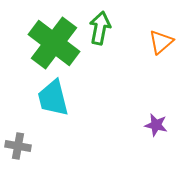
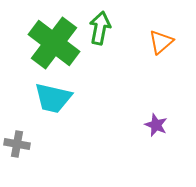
cyan trapezoid: rotated 63 degrees counterclockwise
purple star: rotated 10 degrees clockwise
gray cross: moved 1 px left, 2 px up
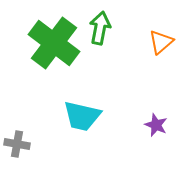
cyan trapezoid: moved 29 px right, 18 px down
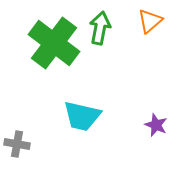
orange triangle: moved 11 px left, 21 px up
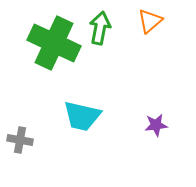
green cross: rotated 12 degrees counterclockwise
purple star: rotated 30 degrees counterclockwise
gray cross: moved 3 px right, 4 px up
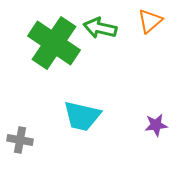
green arrow: rotated 88 degrees counterclockwise
green cross: rotated 9 degrees clockwise
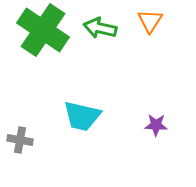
orange triangle: rotated 16 degrees counterclockwise
green cross: moved 11 px left, 13 px up
purple star: rotated 10 degrees clockwise
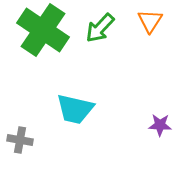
green arrow: rotated 60 degrees counterclockwise
cyan trapezoid: moved 7 px left, 7 px up
purple star: moved 4 px right
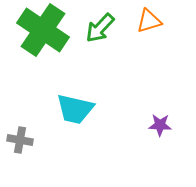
orange triangle: moved 1 px left; rotated 40 degrees clockwise
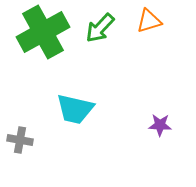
green cross: moved 2 px down; rotated 27 degrees clockwise
